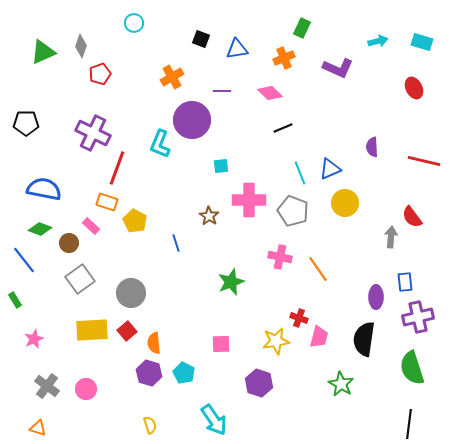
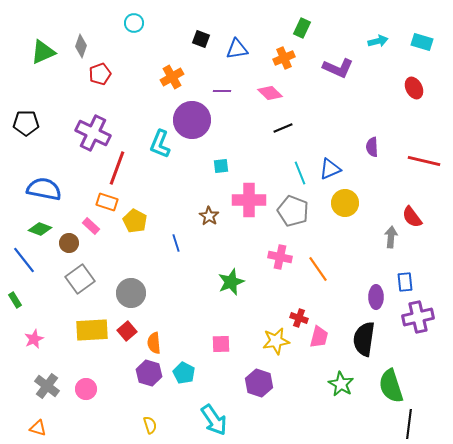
green semicircle at (412, 368): moved 21 px left, 18 px down
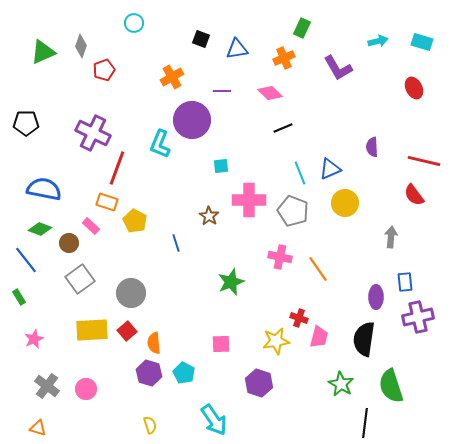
purple L-shape at (338, 68): rotated 36 degrees clockwise
red pentagon at (100, 74): moved 4 px right, 4 px up
red semicircle at (412, 217): moved 2 px right, 22 px up
blue line at (24, 260): moved 2 px right
green rectangle at (15, 300): moved 4 px right, 3 px up
black line at (409, 424): moved 44 px left, 1 px up
